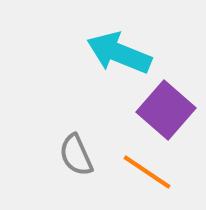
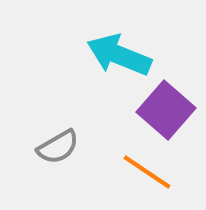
cyan arrow: moved 2 px down
gray semicircle: moved 18 px left, 8 px up; rotated 96 degrees counterclockwise
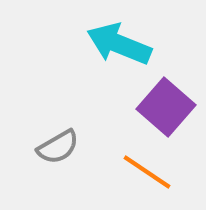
cyan arrow: moved 11 px up
purple square: moved 3 px up
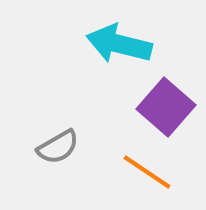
cyan arrow: rotated 8 degrees counterclockwise
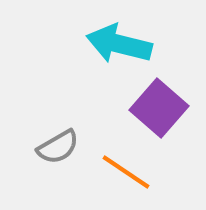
purple square: moved 7 px left, 1 px down
orange line: moved 21 px left
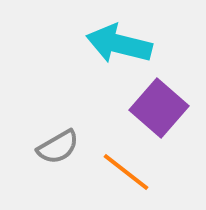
orange line: rotated 4 degrees clockwise
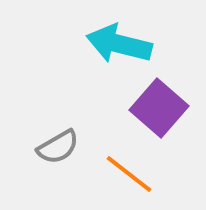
orange line: moved 3 px right, 2 px down
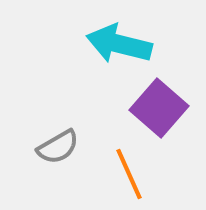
orange line: rotated 28 degrees clockwise
